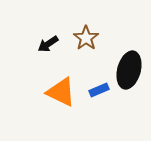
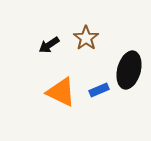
black arrow: moved 1 px right, 1 px down
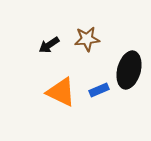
brown star: moved 1 px right, 1 px down; rotated 30 degrees clockwise
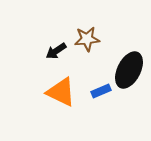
black arrow: moved 7 px right, 6 px down
black ellipse: rotated 12 degrees clockwise
blue rectangle: moved 2 px right, 1 px down
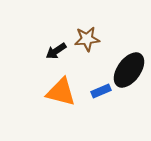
black ellipse: rotated 9 degrees clockwise
orange triangle: rotated 12 degrees counterclockwise
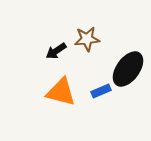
black ellipse: moved 1 px left, 1 px up
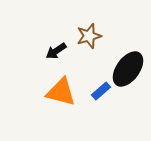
brown star: moved 2 px right, 3 px up; rotated 10 degrees counterclockwise
blue rectangle: rotated 18 degrees counterclockwise
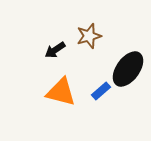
black arrow: moved 1 px left, 1 px up
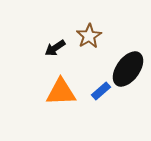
brown star: rotated 15 degrees counterclockwise
black arrow: moved 2 px up
orange triangle: rotated 16 degrees counterclockwise
